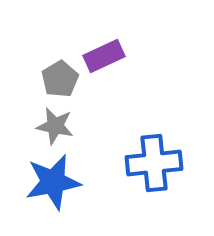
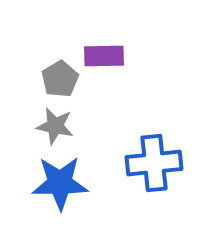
purple rectangle: rotated 24 degrees clockwise
blue star: moved 7 px right, 1 px down; rotated 10 degrees clockwise
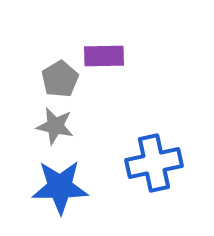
blue cross: rotated 6 degrees counterclockwise
blue star: moved 4 px down
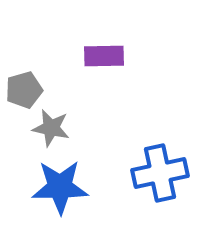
gray pentagon: moved 36 px left, 11 px down; rotated 15 degrees clockwise
gray star: moved 4 px left, 2 px down
blue cross: moved 6 px right, 10 px down
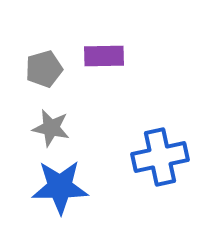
gray pentagon: moved 20 px right, 21 px up
blue cross: moved 16 px up
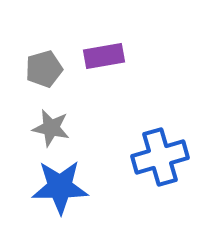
purple rectangle: rotated 9 degrees counterclockwise
blue cross: rotated 4 degrees counterclockwise
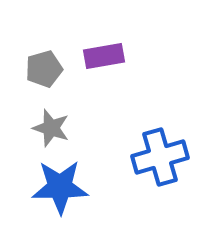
gray star: rotated 6 degrees clockwise
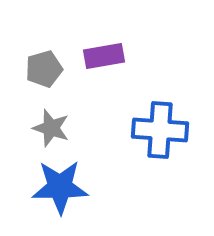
blue cross: moved 27 px up; rotated 20 degrees clockwise
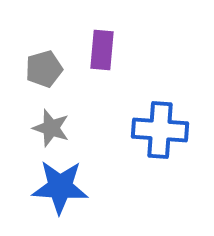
purple rectangle: moved 2 px left, 6 px up; rotated 75 degrees counterclockwise
blue star: rotated 4 degrees clockwise
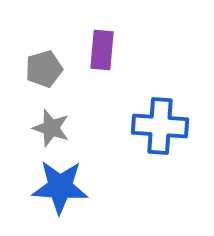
blue cross: moved 4 px up
